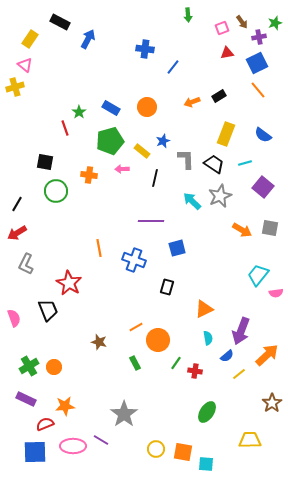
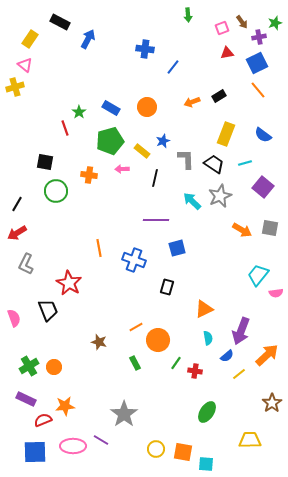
purple line at (151, 221): moved 5 px right, 1 px up
red semicircle at (45, 424): moved 2 px left, 4 px up
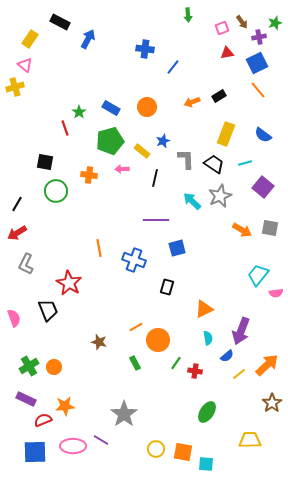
orange arrow at (267, 355): moved 10 px down
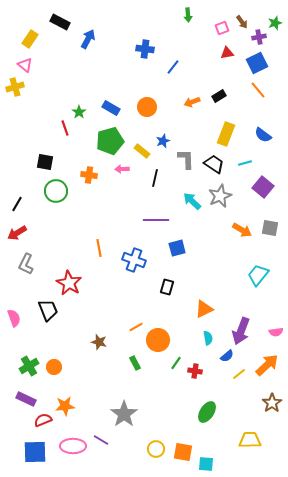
pink semicircle at (276, 293): moved 39 px down
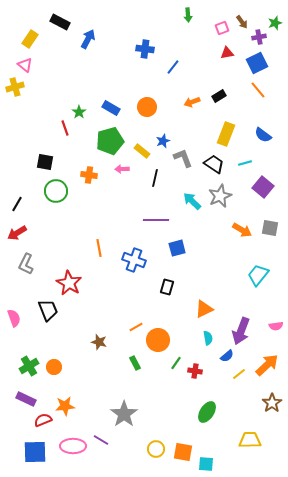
gray L-shape at (186, 159): moved 3 px left, 1 px up; rotated 20 degrees counterclockwise
pink semicircle at (276, 332): moved 6 px up
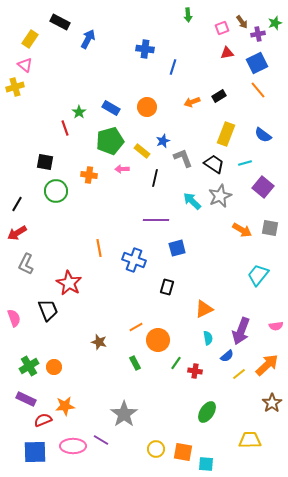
purple cross at (259, 37): moved 1 px left, 3 px up
blue line at (173, 67): rotated 21 degrees counterclockwise
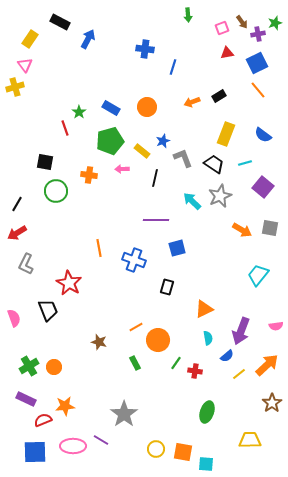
pink triangle at (25, 65): rotated 14 degrees clockwise
green ellipse at (207, 412): rotated 15 degrees counterclockwise
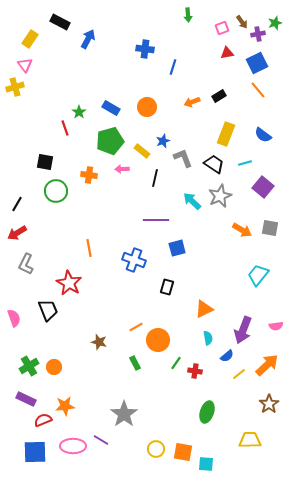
orange line at (99, 248): moved 10 px left
purple arrow at (241, 331): moved 2 px right, 1 px up
brown star at (272, 403): moved 3 px left, 1 px down
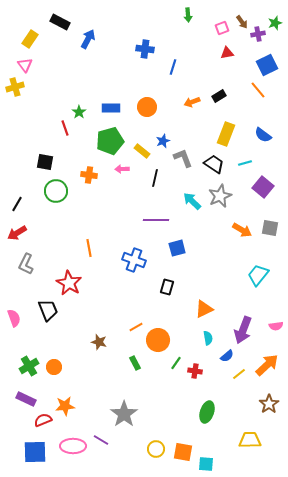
blue square at (257, 63): moved 10 px right, 2 px down
blue rectangle at (111, 108): rotated 30 degrees counterclockwise
